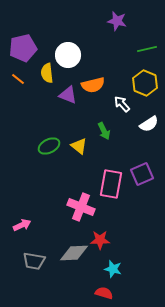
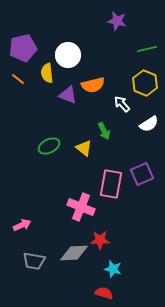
yellow triangle: moved 5 px right, 2 px down
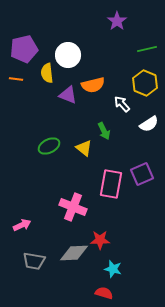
purple star: rotated 24 degrees clockwise
purple pentagon: moved 1 px right, 1 px down
orange line: moved 2 px left; rotated 32 degrees counterclockwise
pink cross: moved 8 px left
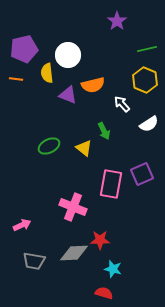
yellow hexagon: moved 3 px up
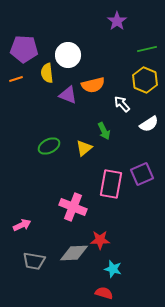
purple pentagon: rotated 16 degrees clockwise
orange line: rotated 24 degrees counterclockwise
yellow triangle: rotated 42 degrees clockwise
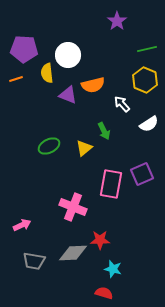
gray diamond: moved 1 px left
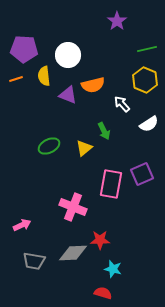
yellow semicircle: moved 3 px left, 3 px down
red semicircle: moved 1 px left
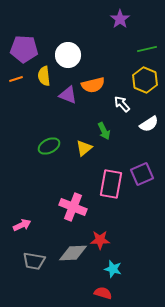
purple star: moved 3 px right, 2 px up
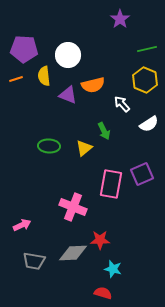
green ellipse: rotated 30 degrees clockwise
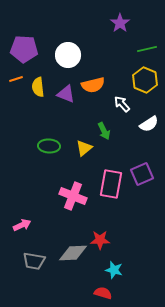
purple star: moved 4 px down
yellow semicircle: moved 6 px left, 11 px down
purple triangle: moved 2 px left, 1 px up
pink cross: moved 11 px up
cyan star: moved 1 px right, 1 px down
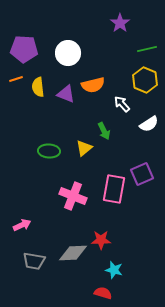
white circle: moved 2 px up
green ellipse: moved 5 px down
pink rectangle: moved 3 px right, 5 px down
red star: moved 1 px right
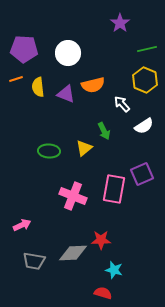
white semicircle: moved 5 px left, 2 px down
